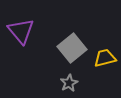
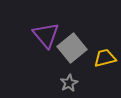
purple triangle: moved 25 px right, 4 px down
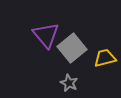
gray star: rotated 18 degrees counterclockwise
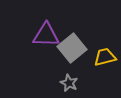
purple triangle: rotated 48 degrees counterclockwise
yellow trapezoid: moved 1 px up
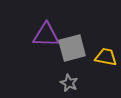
gray square: rotated 24 degrees clockwise
yellow trapezoid: moved 1 px right; rotated 25 degrees clockwise
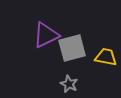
purple triangle: rotated 28 degrees counterclockwise
gray star: moved 1 px down
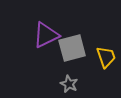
yellow trapezoid: rotated 60 degrees clockwise
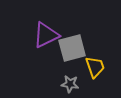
yellow trapezoid: moved 11 px left, 10 px down
gray star: moved 1 px right; rotated 18 degrees counterclockwise
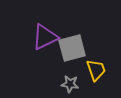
purple triangle: moved 1 px left, 2 px down
yellow trapezoid: moved 1 px right, 3 px down
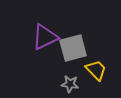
gray square: moved 1 px right
yellow trapezoid: rotated 25 degrees counterclockwise
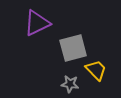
purple triangle: moved 8 px left, 14 px up
